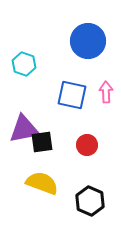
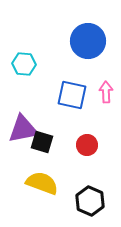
cyan hexagon: rotated 15 degrees counterclockwise
purple triangle: moved 1 px left
black square: rotated 25 degrees clockwise
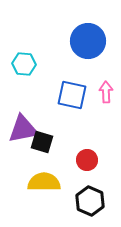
red circle: moved 15 px down
yellow semicircle: moved 2 px right, 1 px up; rotated 20 degrees counterclockwise
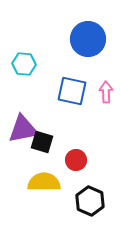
blue circle: moved 2 px up
blue square: moved 4 px up
red circle: moved 11 px left
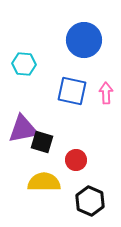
blue circle: moved 4 px left, 1 px down
pink arrow: moved 1 px down
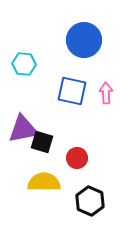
red circle: moved 1 px right, 2 px up
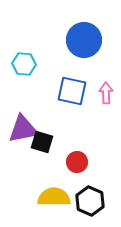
red circle: moved 4 px down
yellow semicircle: moved 10 px right, 15 px down
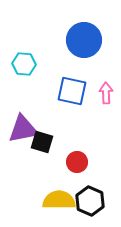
yellow semicircle: moved 5 px right, 3 px down
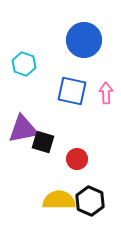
cyan hexagon: rotated 15 degrees clockwise
black square: moved 1 px right
red circle: moved 3 px up
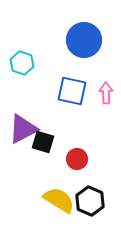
cyan hexagon: moved 2 px left, 1 px up
purple triangle: rotated 16 degrees counterclockwise
yellow semicircle: rotated 32 degrees clockwise
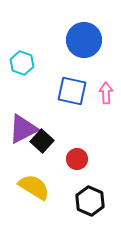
black square: moved 1 px left, 1 px up; rotated 25 degrees clockwise
yellow semicircle: moved 25 px left, 13 px up
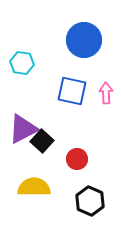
cyan hexagon: rotated 10 degrees counterclockwise
yellow semicircle: rotated 32 degrees counterclockwise
